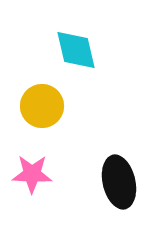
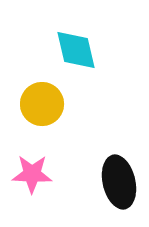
yellow circle: moved 2 px up
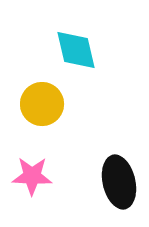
pink star: moved 2 px down
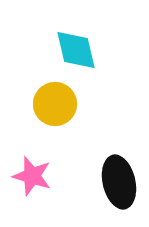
yellow circle: moved 13 px right
pink star: rotated 15 degrees clockwise
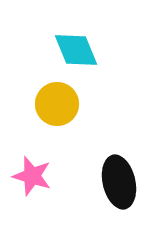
cyan diamond: rotated 9 degrees counterclockwise
yellow circle: moved 2 px right
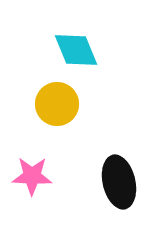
pink star: rotated 15 degrees counterclockwise
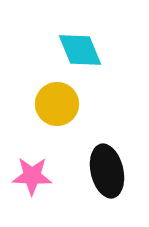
cyan diamond: moved 4 px right
black ellipse: moved 12 px left, 11 px up
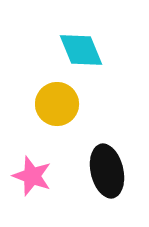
cyan diamond: moved 1 px right
pink star: rotated 18 degrees clockwise
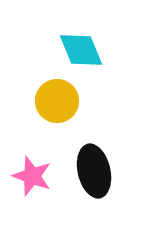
yellow circle: moved 3 px up
black ellipse: moved 13 px left
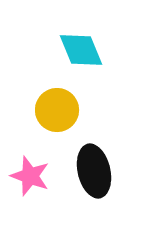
yellow circle: moved 9 px down
pink star: moved 2 px left
